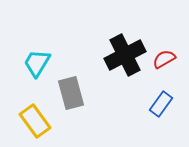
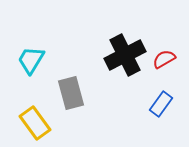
cyan trapezoid: moved 6 px left, 3 px up
yellow rectangle: moved 2 px down
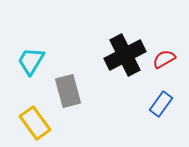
cyan trapezoid: moved 1 px down
gray rectangle: moved 3 px left, 2 px up
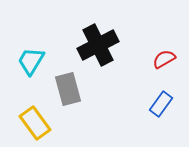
black cross: moved 27 px left, 10 px up
gray rectangle: moved 2 px up
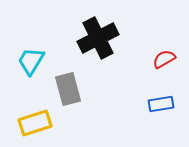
black cross: moved 7 px up
blue rectangle: rotated 45 degrees clockwise
yellow rectangle: rotated 72 degrees counterclockwise
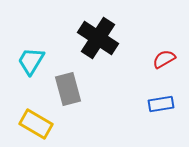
black cross: rotated 30 degrees counterclockwise
yellow rectangle: moved 1 px right, 1 px down; rotated 48 degrees clockwise
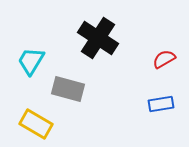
gray rectangle: rotated 60 degrees counterclockwise
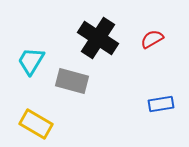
red semicircle: moved 12 px left, 20 px up
gray rectangle: moved 4 px right, 8 px up
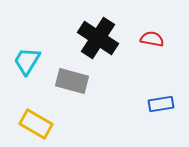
red semicircle: rotated 40 degrees clockwise
cyan trapezoid: moved 4 px left
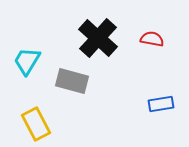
black cross: rotated 9 degrees clockwise
yellow rectangle: rotated 32 degrees clockwise
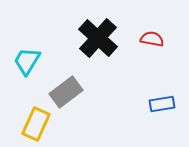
gray rectangle: moved 6 px left, 11 px down; rotated 52 degrees counterclockwise
blue rectangle: moved 1 px right
yellow rectangle: rotated 52 degrees clockwise
